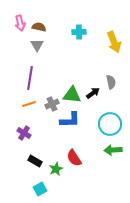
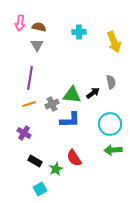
pink arrow: rotated 21 degrees clockwise
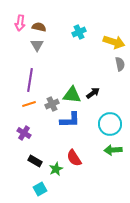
cyan cross: rotated 24 degrees counterclockwise
yellow arrow: rotated 50 degrees counterclockwise
purple line: moved 2 px down
gray semicircle: moved 9 px right, 18 px up
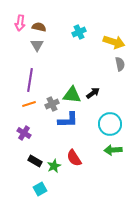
blue L-shape: moved 2 px left
green star: moved 2 px left, 3 px up
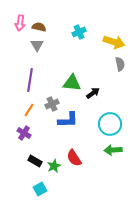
green triangle: moved 12 px up
orange line: moved 6 px down; rotated 40 degrees counterclockwise
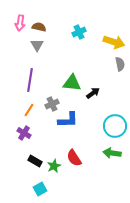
cyan circle: moved 5 px right, 2 px down
green arrow: moved 1 px left, 3 px down; rotated 12 degrees clockwise
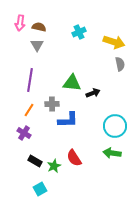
black arrow: rotated 16 degrees clockwise
gray cross: rotated 24 degrees clockwise
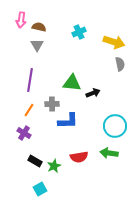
pink arrow: moved 1 px right, 3 px up
blue L-shape: moved 1 px down
green arrow: moved 3 px left
red semicircle: moved 5 px right, 1 px up; rotated 66 degrees counterclockwise
